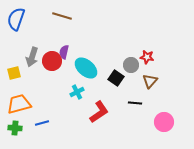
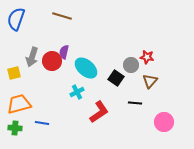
blue line: rotated 24 degrees clockwise
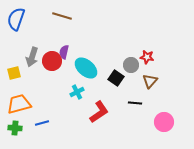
blue line: rotated 24 degrees counterclockwise
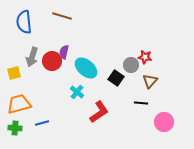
blue semicircle: moved 8 px right, 3 px down; rotated 25 degrees counterclockwise
red star: moved 2 px left
cyan cross: rotated 24 degrees counterclockwise
black line: moved 6 px right
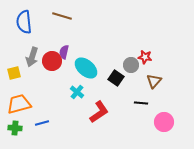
brown triangle: moved 4 px right
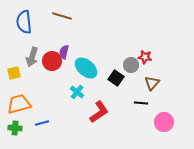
brown triangle: moved 2 px left, 2 px down
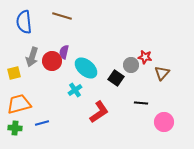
brown triangle: moved 10 px right, 10 px up
cyan cross: moved 2 px left, 2 px up; rotated 16 degrees clockwise
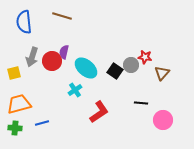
black square: moved 1 px left, 7 px up
pink circle: moved 1 px left, 2 px up
